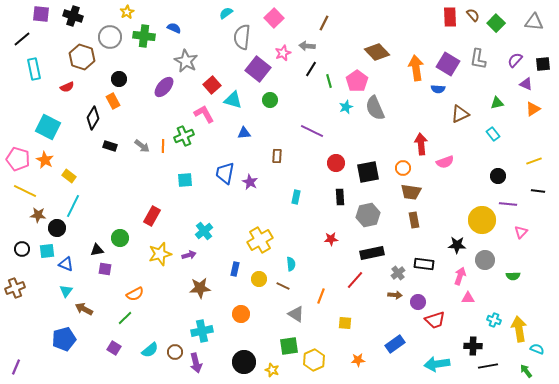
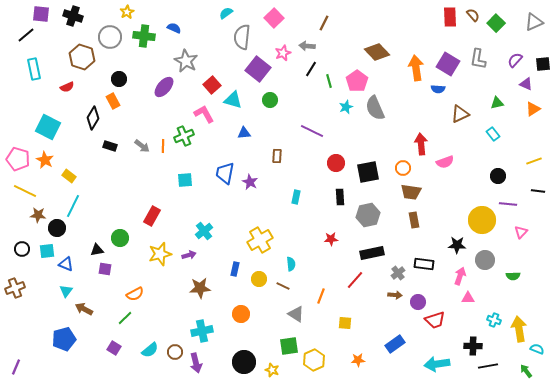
gray triangle at (534, 22): rotated 30 degrees counterclockwise
black line at (22, 39): moved 4 px right, 4 px up
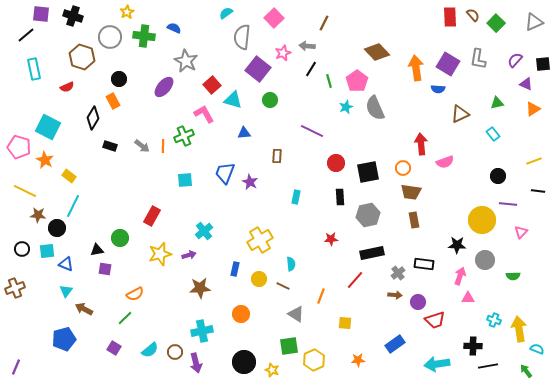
pink pentagon at (18, 159): moved 1 px right, 12 px up
blue trapezoid at (225, 173): rotated 10 degrees clockwise
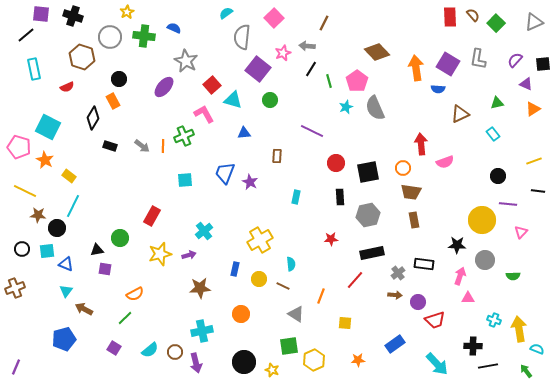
cyan arrow at (437, 364): rotated 125 degrees counterclockwise
